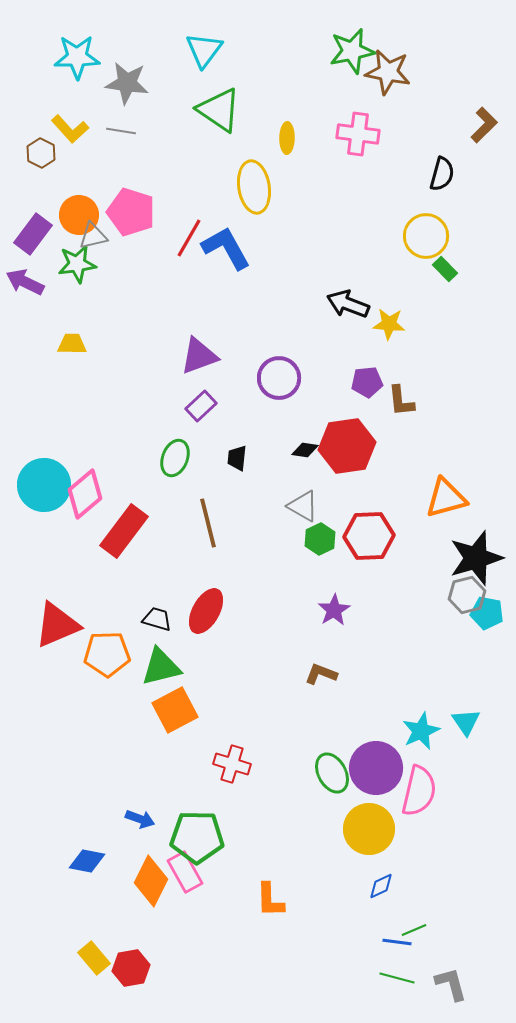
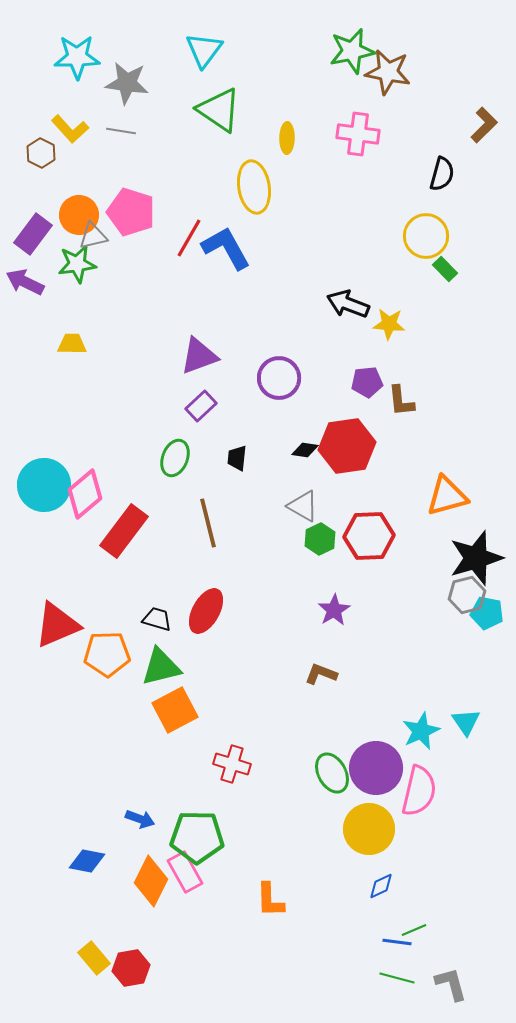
orange triangle at (446, 498): moved 1 px right, 2 px up
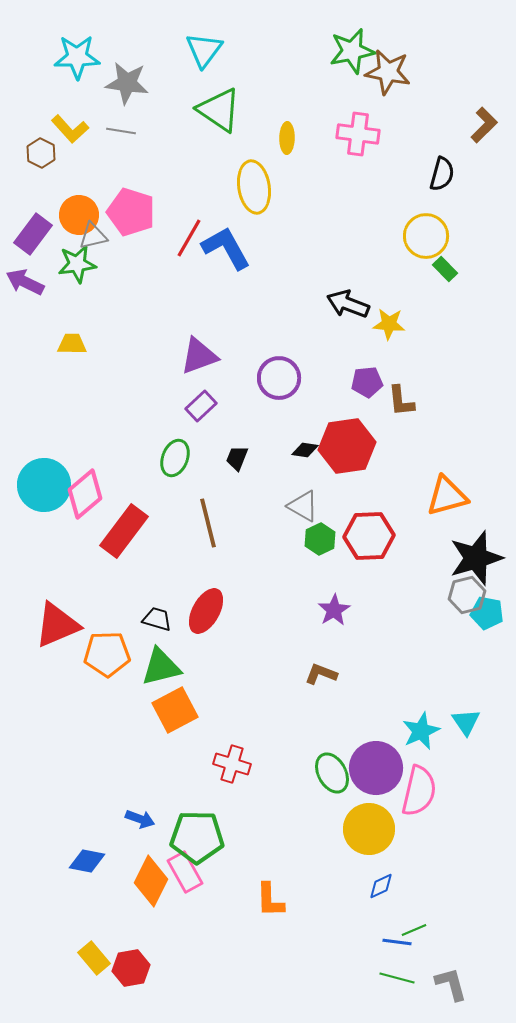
black trapezoid at (237, 458): rotated 16 degrees clockwise
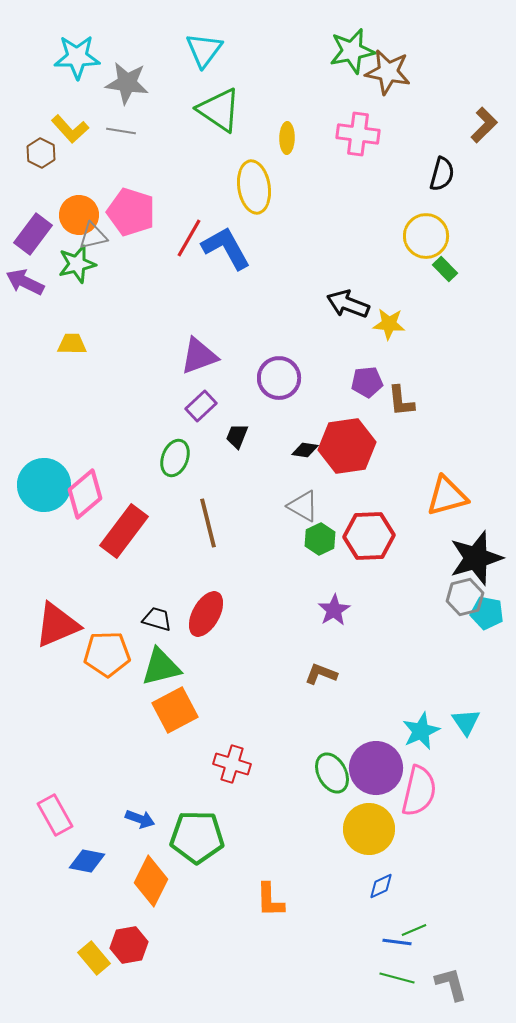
green star at (77, 264): rotated 6 degrees counterclockwise
black trapezoid at (237, 458): moved 22 px up
gray hexagon at (467, 595): moved 2 px left, 2 px down
red ellipse at (206, 611): moved 3 px down
pink rectangle at (185, 872): moved 130 px left, 57 px up
red hexagon at (131, 968): moved 2 px left, 23 px up
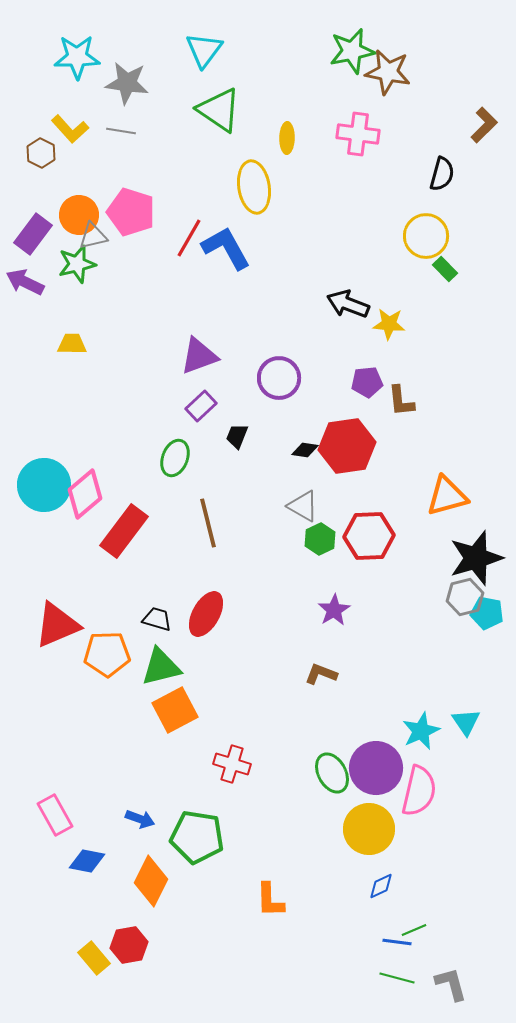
green pentagon at (197, 837): rotated 8 degrees clockwise
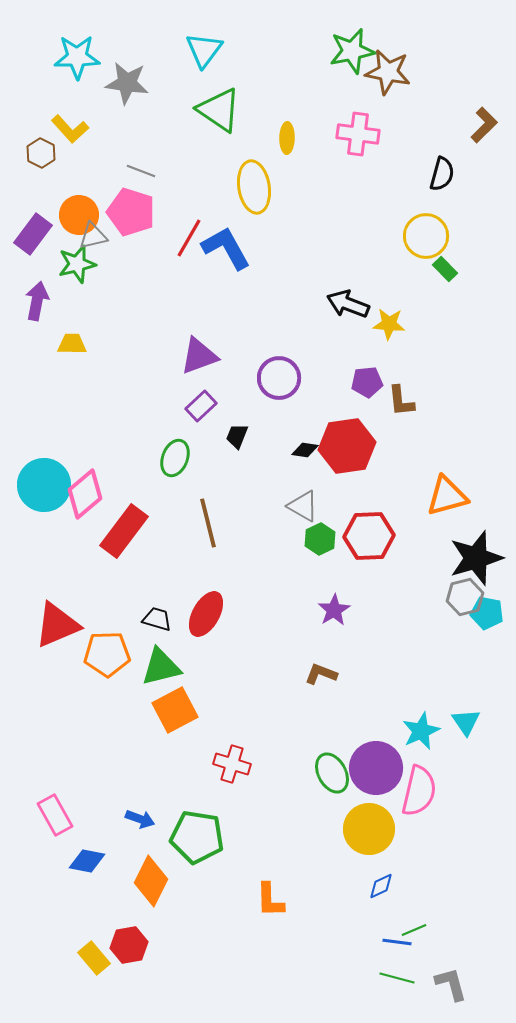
gray line at (121, 131): moved 20 px right, 40 px down; rotated 12 degrees clockwise
purple arrow at (25, 282): moved 12 px right, 19 px down; rotated 75 degrees clockwise
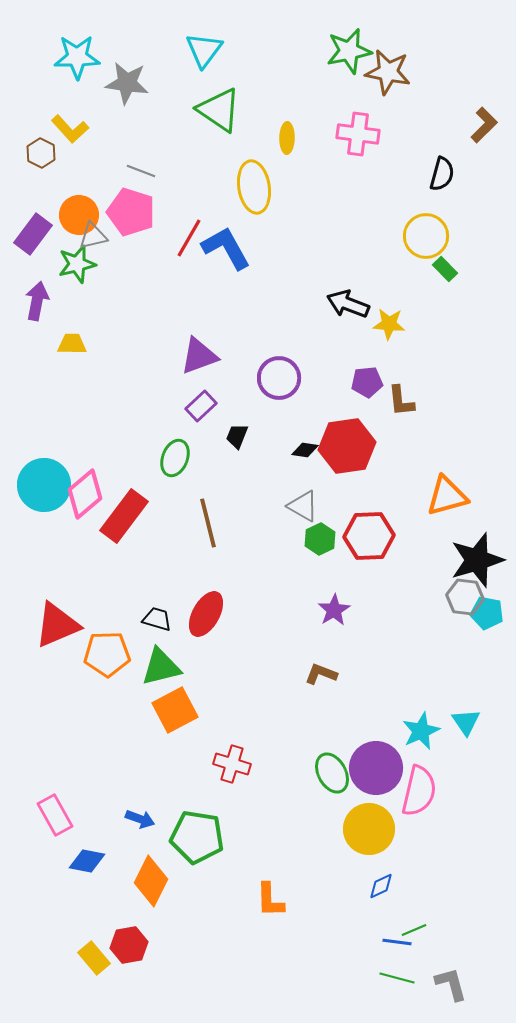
green star at (352, 51): moved 3 px left
red rectangle at (124, 531): moved 15 px up
black star at (476, 558): moved 1 px right, 2 px down
gray hexagon at (465, 597): rotated 21 degrees clockwise
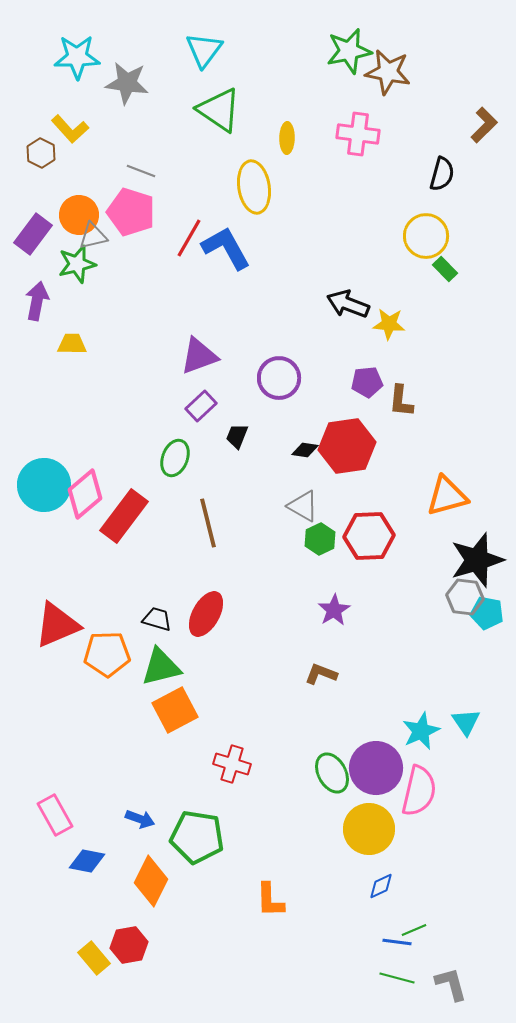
brown L-shape at (401, 401): rotated 12 degrees clockwise
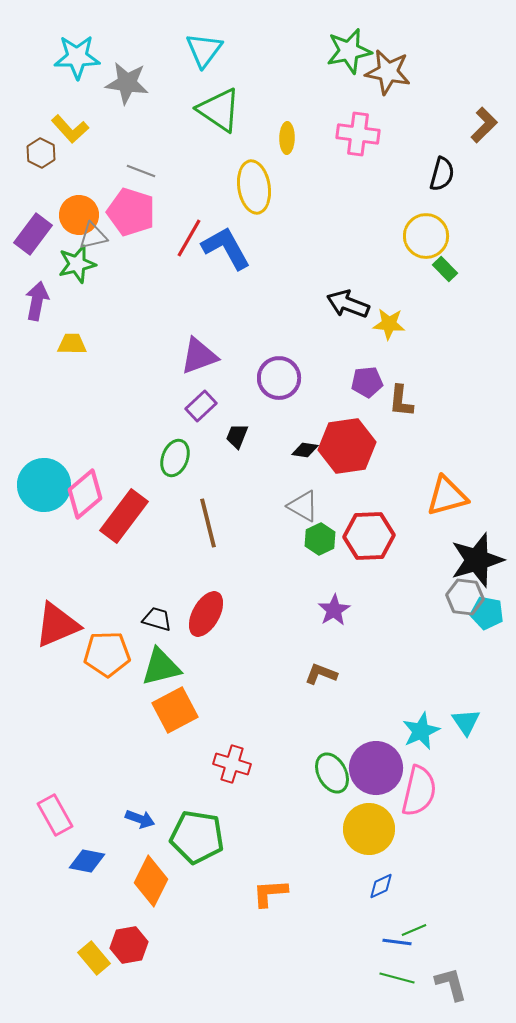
orange L-shape at (270, 900): moved 7 px up; rotated 87 degrees clockwise
